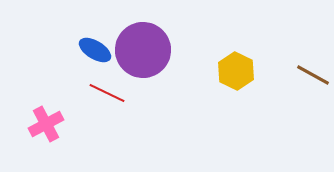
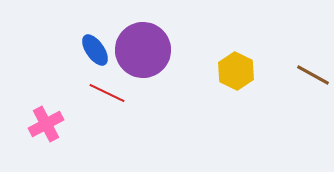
blue ellipse: rotated 24 degrees clockwise
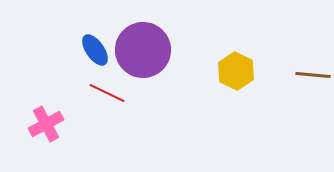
brown line: rotated 24 degrees counterclockwise
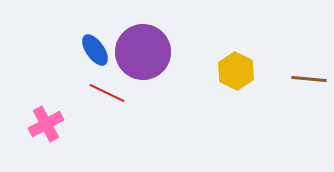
purple circle: moved 2 px down
brown line: moved 4 px left, 4 px down
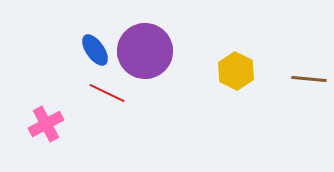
purple circle: moved 2 px right, 1 px up
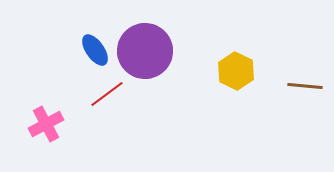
brown line: moved 4 px left, 7 px down
red line: moved 1 px down; rotated 63 degrees counterclockwise
